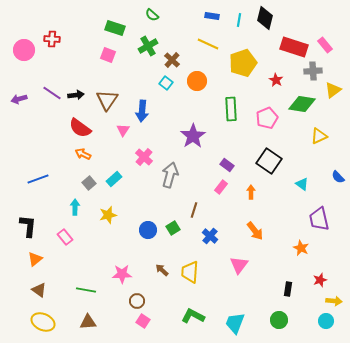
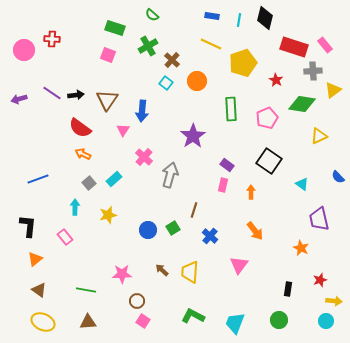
yellow line at (208, 44): moved 3 px right
pink rectangle at (221, 187): moved 2 px right, 2 px up; rotated 24 degrees counterclockwise
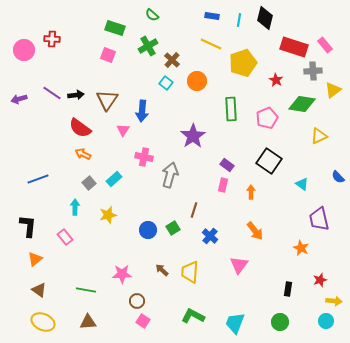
pink cross at (144, 157): rotated 30 degrees counterclockwise
green circle at (279, 320): moved 1 px right, 2 px down
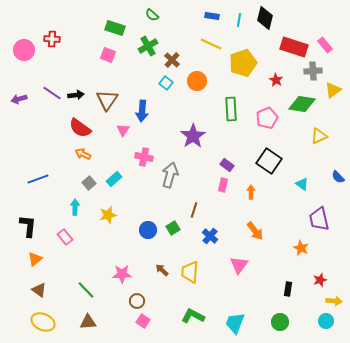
green line at (86, 290): rotated 36 degrees clockwise
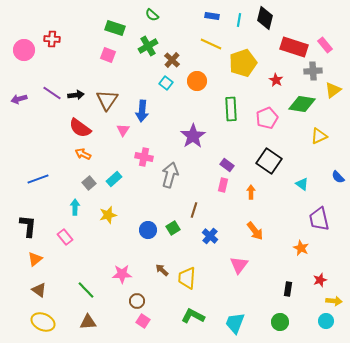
yellow trapezoid at (190, 272): moved 3 px left, 6 px down
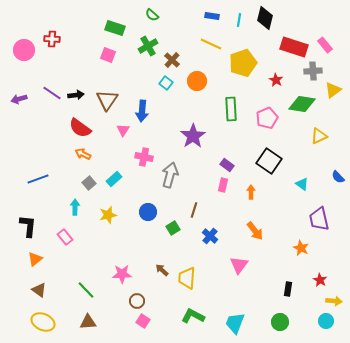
blue circle at (148, 230): moved 18 px up
red star at (320, 280): rotated 24 degrees counterclockwise
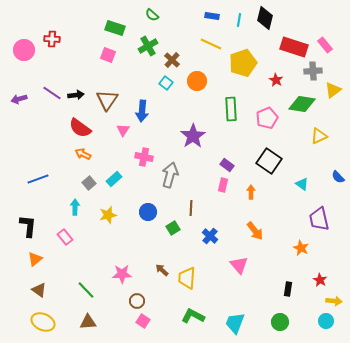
brown line at (194, 210): moved 3 px left, 2 px up; rotated 14 degrees counterclockwise
pink triangle at (239, 265): rotated 18 degrees counterclockwise
